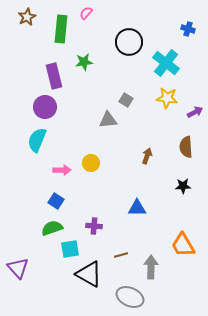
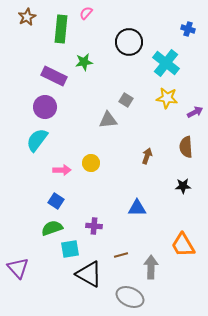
purple rectangle: rotated 50 degrees counterclockwise
cyan semicircle: rotated 15 degrees clockwise
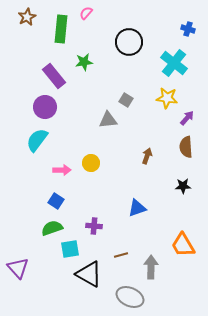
cyan cross: moved 8 px right
purple rectangle: rotated 25 degrees clockwise
purple arrow: moved 8 px left, 6 px down; rotated 21 degrees counterclockwise
blue triangle: rotated 18 degrees counterclockwise
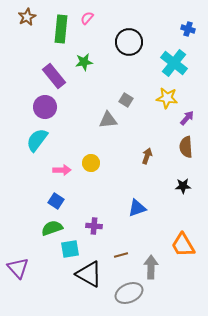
pink semicircle: moved 1 px right, 5 px down
gray ellipse: moved 1 px left, 4 px up; rotated 48 degrees counterclockwise
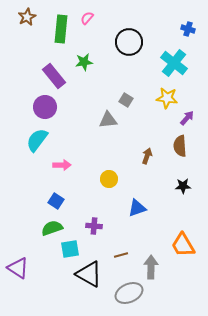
brown semicircle: moved 6 px left, 1 px up
yellow circle: moved 18 px right, 16 px down
pink arrow: moved 5 px up
purple triangle: rotated 15 degrees counterclockwise
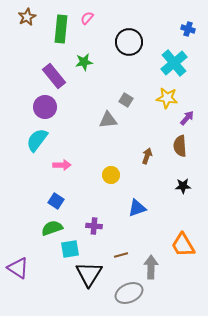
cyan cross: rotated 12 degrees clockwise
yellow circle: moved 2 px right, 4 px up
black triangle: rotated 32 degrees clockwise
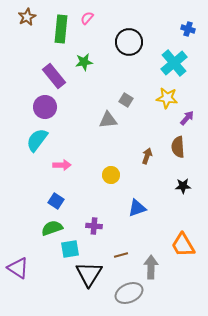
brown semicircle: moved 2 px left, 1 px down
